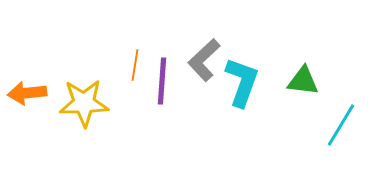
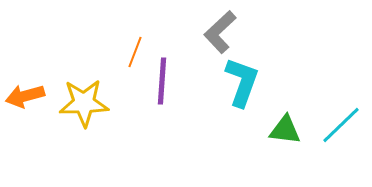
gray L-shape: moved 16 px right, 28 px up
orange line: moved 13 px up; rotated 12 degrees clockwise
green triangle: moved 18 px left, 49 px down
orange arrow: moved 2 px left, 3 px down; rotated 9 degrees counterclockwise
cyan line: rotated 15 degrees clockwise
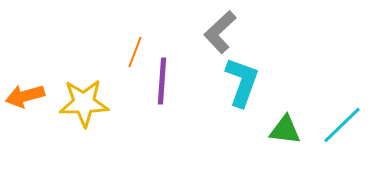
cyan line: moved 1 px right
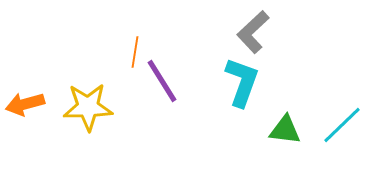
gray L-shape: moved 33 px right
orange line: rotated 12 degrees counterclockwise
purple line: rotated 36 degrees counterclockwise
orange arrow: moved 8 px down
yellow star: moved 4 px right, 4 px down
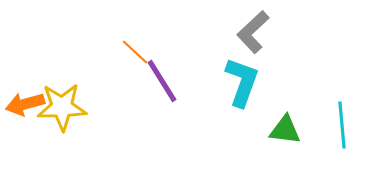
orange line: rotated 56 degrees counterclockwise
yellow star: moved 26 px left
cyan line: rotated 51 degrees counterclockwise
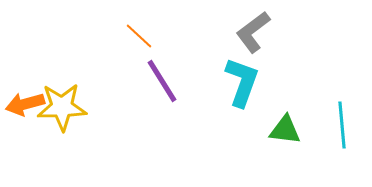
gray L-shape: rotated 6 degrees clockwise
orange line: moved 4 px right, 16 px up
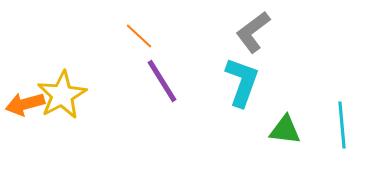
yellow star: moved 12 px up; rotated 27 degrees counterclockwise
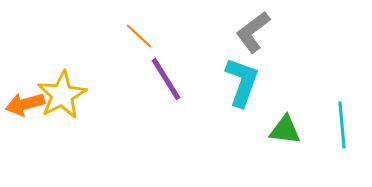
purple line: moved 4 px right, 2 px up
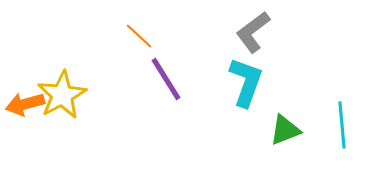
cyan L-shape: moved 4 px right
green triangle: rotated 28 degrees counterclockwise
